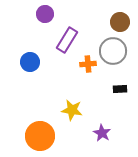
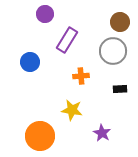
orange cross: moved 7 px left, 12 px down
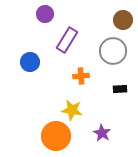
brown circle: moved 3 px right, 2 px up
orange circle: moved 16 px right
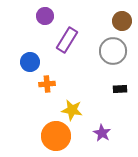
purple circle: moved 2 px down
brown circle: moved 1 px left, 1 px down
orange cross: moved 34 px left, 8 px down
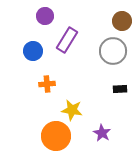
blue circle: moved 3 px right, 11 px up
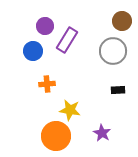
purple circle: moved 10 px down
black rectangle: moved 2 px left, 1 px down
yellow star: moved 2 px left
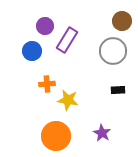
blue circle: moved 1 px left
yellow star: moved 2 px left, 10 px up
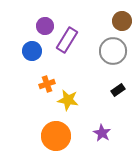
orange cross: rotated 14 degrees counterclockwise
black rectangle: rotated 32 degrees counterclockwise
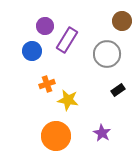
gray circle: moved 6 px left, 3 px down
